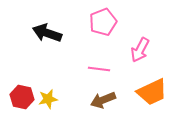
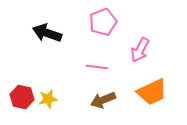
pink line: moved 2 px left, 2 px up
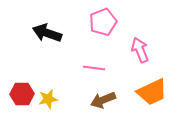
pink arrow: rotated 130 degrees clockwise
pink line: moved 3 px left, 1 px down
red hexagon: moved 3 px up; rotated 15 degrees counterclockwise
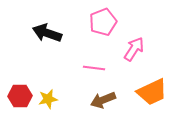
pink arrow: moved 6 px left, 1 px up; rotated 55 degrees clockwise
red hexagon: moved 2 px left, 2 px down
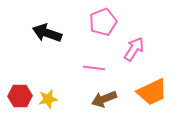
brown arrow: moved 1 px right, 1 px up
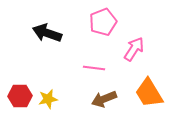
orange trapezoid: moved 3 px left, 1 px down; rotated 84 degrees clockwise
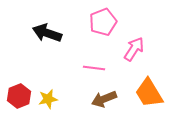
red hexagon: moved 1 px left; rotated 20 degrees counterclockwise
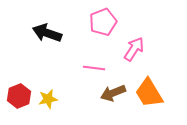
brown arrow: moved 9 px right, 6 px up
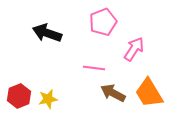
brown arrow: rotated 50 degrees clockwise
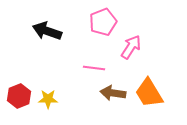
black arrow: moved 2 px up
pink arrow: moved 3 px left, 2 px up
brown arrow: rotated 20 degrees counterclockwise
yellow star: rotated 12 degrees clockwise
